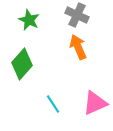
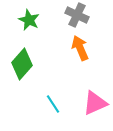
orange arrow: moved 2 px right, 1 px down
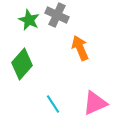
gray cross: moved 20 px left
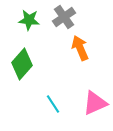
gray cross: moved 7 px right, 2 px down; rotated 30 degrees clockwise
green star: rotated 20 degrees counterclockwise
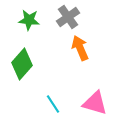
gray cross: moved 4 px right
pink triangle: rotated 40 degrees clockwise
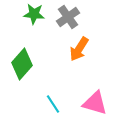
green star: moved 5 px right, 6 px up
orange arrow: moved 1 px left, 1 px down; rotated 125 degrees counterclockwise
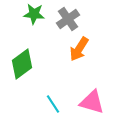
gray cross: moved 2 px down
green diamond: rotated 12 degrees clockwise
pink triangle: moved 3 px left, 1 px up
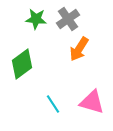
green star: moved 2 px right, 5 px down
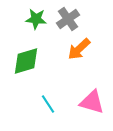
orange arrow: rotated 15 degrees clockwise
green diamond: moved 4 px right, 3 px up; rotated 20 degrees clockwise
cyan line: moved 5 px left
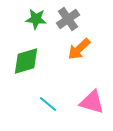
cyan line: rotated 18 degrees counterclockwise
